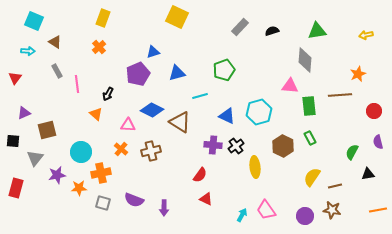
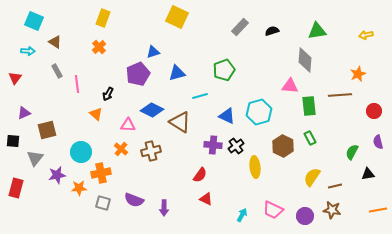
pink trapezoid at (266, 210): moved 7 px right; rotated 30 degrees counterclockwise
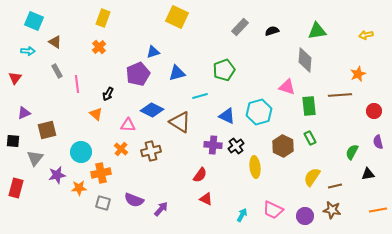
pink triangle at (290, 86): moved 3 px left, 1 px down; rotated 12 degrees clockwise
purple arrow at (164, 208): moved 3 px left, 1 px down; rotated 140 degrees counterclockwise
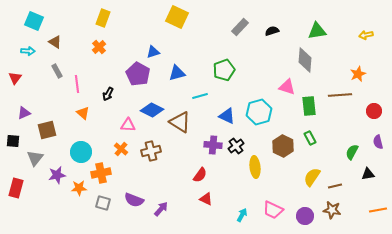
purple pentagon at (138, 74): rotated 20 degrees counterclockwise
orange triangle at (96, 114): moved 13 px left, 1 px up
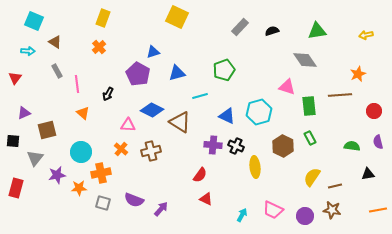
gray diamond at (305, 60): rotated 40 degrees counterclockwise
black cross at (236, 146): rotated 28 degrees counterclockwise
green semicircle at (352, 152): moved 6 px up; rotated 70 degrees clockwise
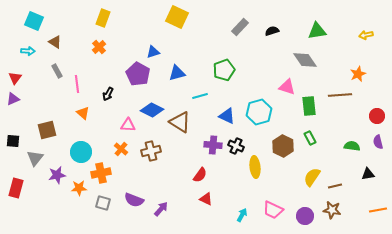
red circle at (374, 111): moved 3 px right, 5 px down
purple triangle at (24, 113): moved 11 px left, 14 px up
